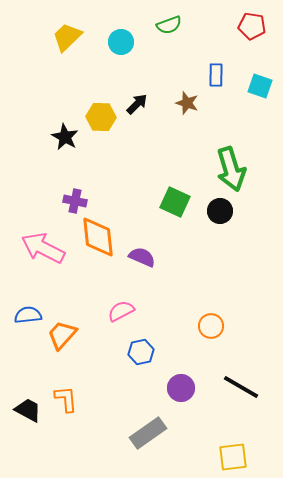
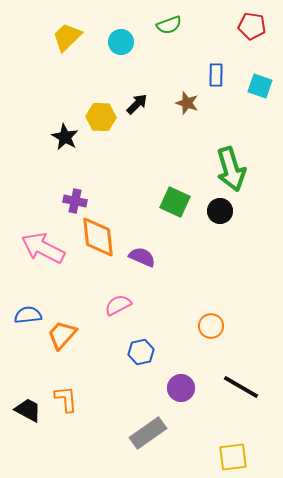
pink semicircle: moved 3 px left, 6 px up
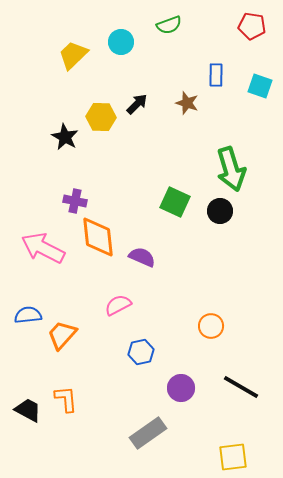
yellow trapezoid: moved 6 px right, 18 px down
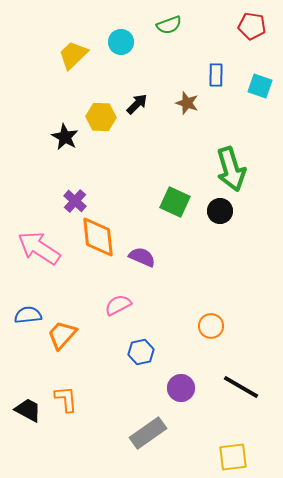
purple cross: rotated 30 degrees clockwise
pink arrow: moved 4 px left; rotated 6 degrees clockwise
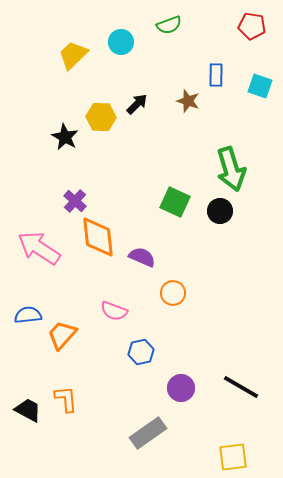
brown star: moved 1 px right, 2 px up
pink semicircle: moved 4 px left, 6 px down; rotated 132 degrees counterclockwise
orange circle: moved 38 px left, 33 px up
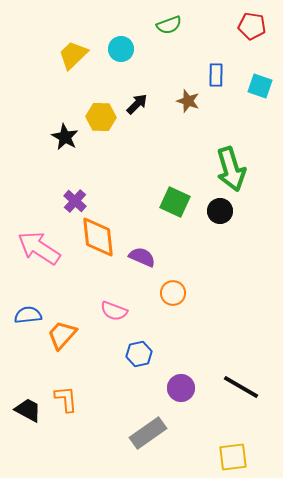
cyan circle: moved 7 px down
blue hexagon: moved 2 px left, 2 px down
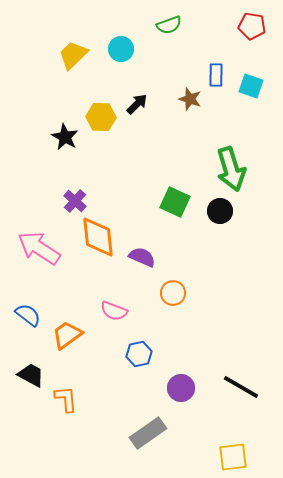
cyan square: moved 9 px left
brown star: moved 2 px right, 2 px up
blue semicircle: rotated 44 degrees clockwise
orange trapezoid: moved 5 px right; rotated 12 degrees clockwise
black trapezoid: moved 3 px right, 35 px up
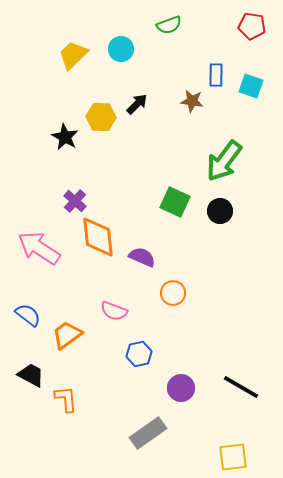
brown star: moved 2 px right, 2 px down; rotated 10 degrees counterclockwise
green arrow: moved 7 px left, 8 px up; rotated 54 degrees clockwise
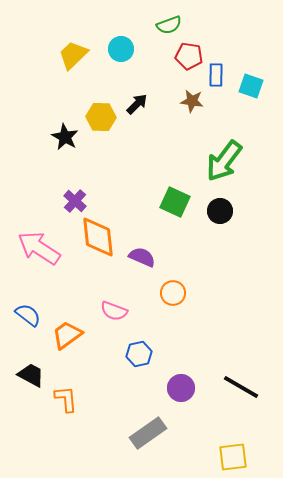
red pentagon: moved 63 px left, 30 px down
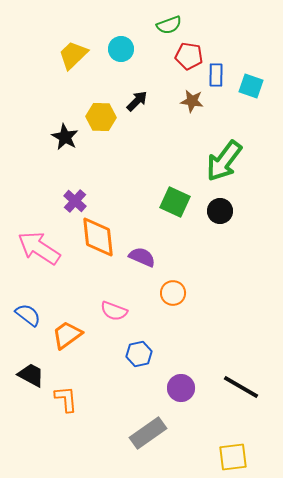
black arrow: moved 3 px up
